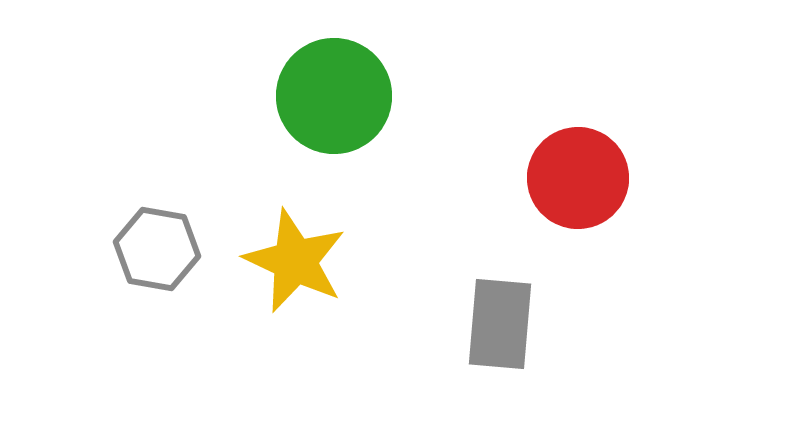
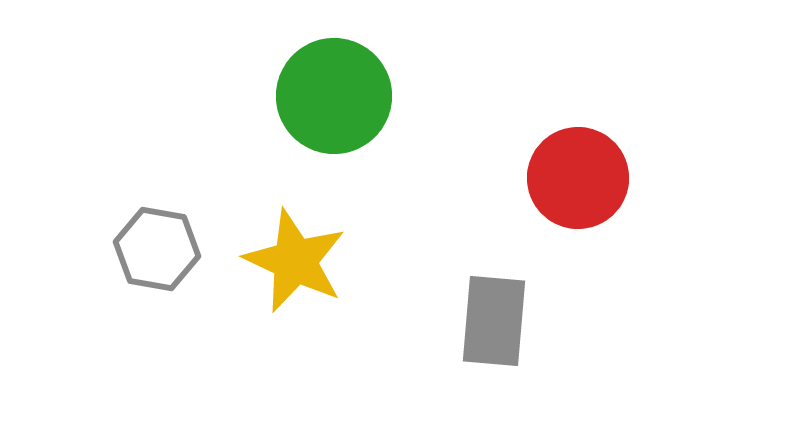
gray rectangle: moved 6 px left, 3 px up
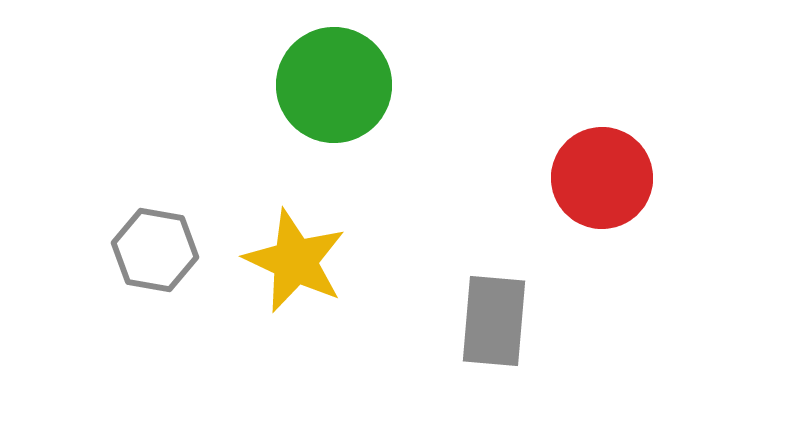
green circle: moved 11 px up
red circle: moved 24 px right
gray hexagon: moved 2 px left, 1 px down
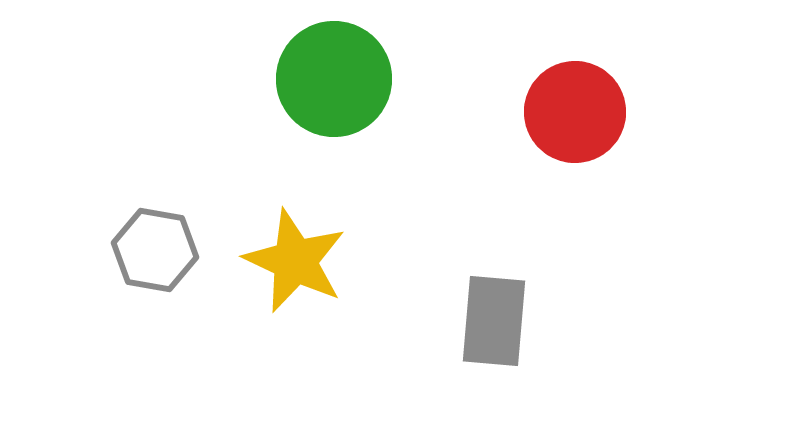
green circle: moved 6 px up
red circle: moved 27 px left, 66 px up
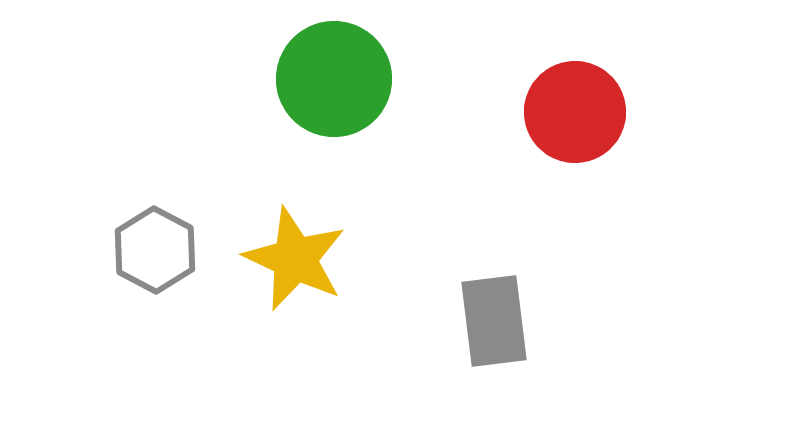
gray hexagon: rotated 18 degrees clockwise
yellow star: moved 2 px up
gray rectangle: rotated 12 degrees counterclockwise
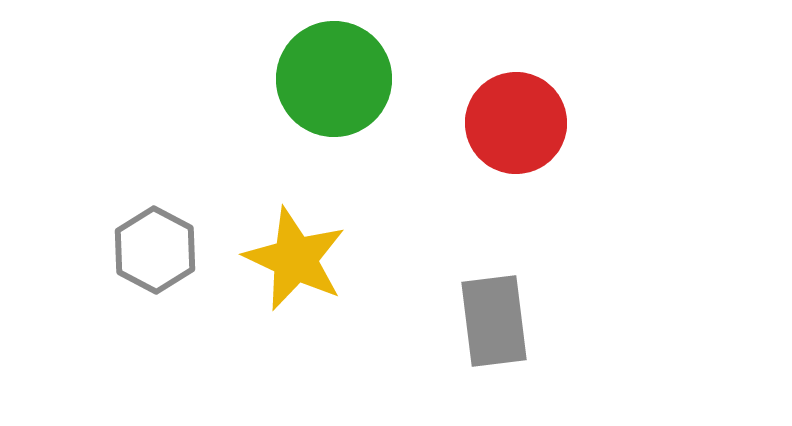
red circle: moved 59 px left, 11 px down
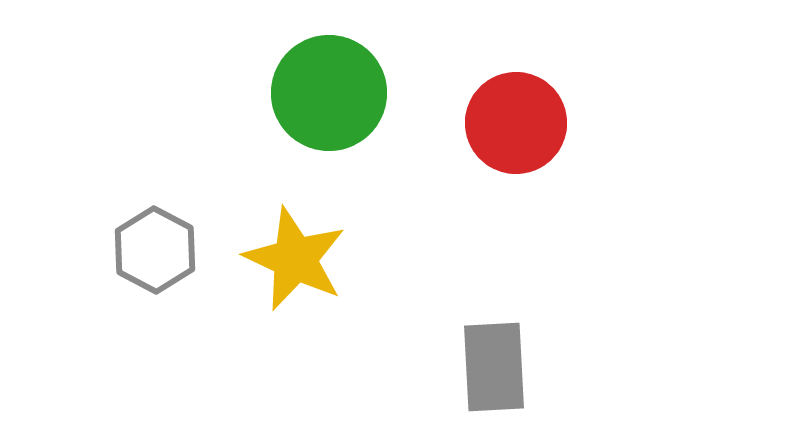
green circle: moved 5 px left, 14 px down
gray rectangle: moved 46 px down; rotated 4 degrees clockwise
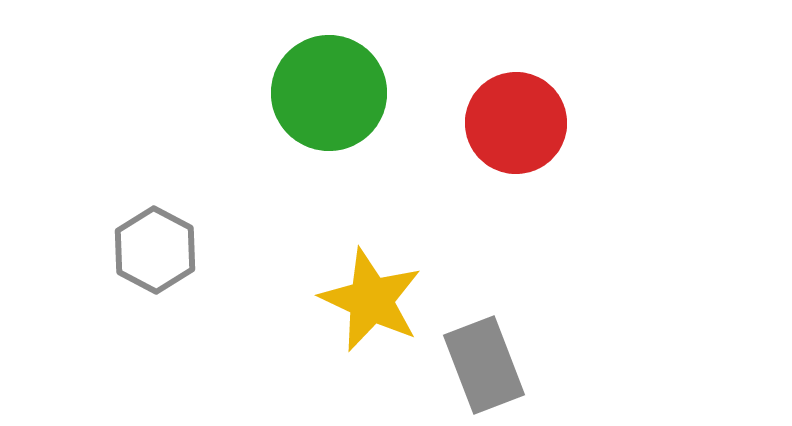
yellow star: moved 76 px right, 41 px down
gray rectangle: moved 10 px left, 2 px up; rotated 18 degrees counterclockwise
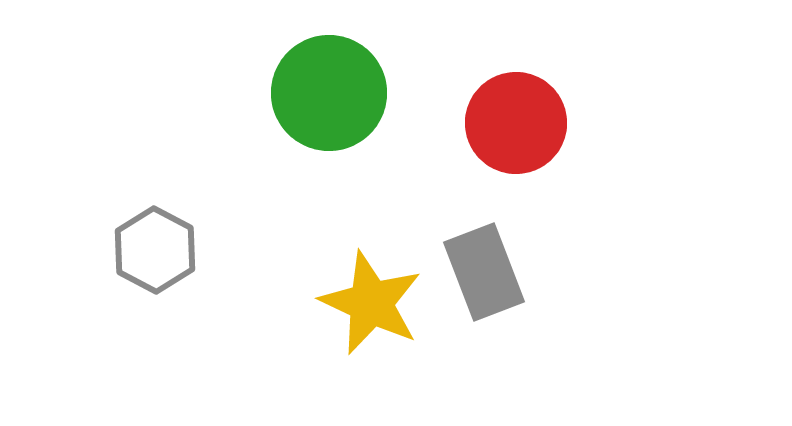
yellow star: moved 3 px down
gray rectangle: moved 93 px up
